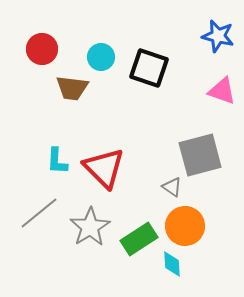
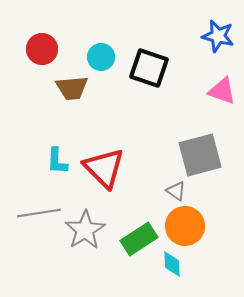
brown trapezoid: rotated 12 degrees counterclockwise
gray triangle: moved 4 px right, 4 px down
gray line: rotated 30 degrees clockwise
gray star: moved 5 px left, 3 px down
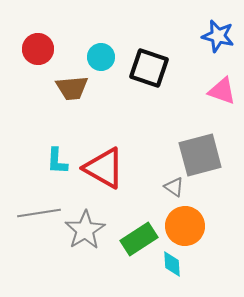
red circle: moved 4 px left
red triangle: rotated 15 degrees counterclockwise
gray triangle: moved 2 px left, 4 px up
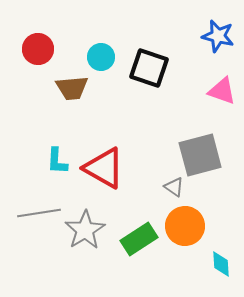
cyan diamond: moved 49 px right
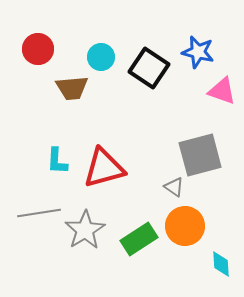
blue star: moved 20 px left, 16 px down
black square: rotated 15 degrees clockwise
red triangle: rotated 45 degrees counterclockwise
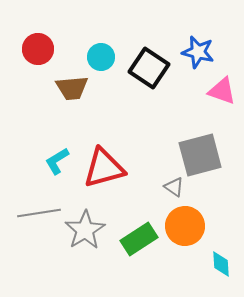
cyan L-shape: rotated 56 degrees clockwise
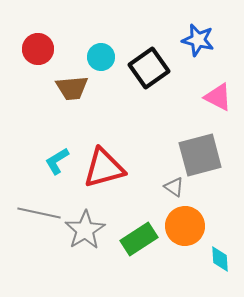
blue star: moved 12 px up
black square: rotated 21 degrees clockwise
pink triangle: moved 4 px left, 6 px down; rotated 8 degrees clockwise
gray line: rotated 21 degrees clockwise
cyan diamond: moved 1 px left, 5 px up
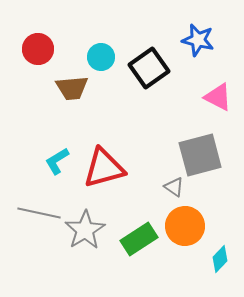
cyan diamond: rotated 48 degrees clockwise
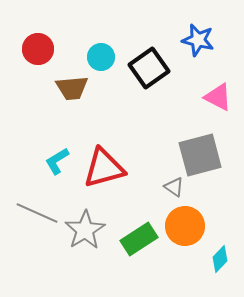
gray line: moved 2 px left; rotated 12 degrees clockwise
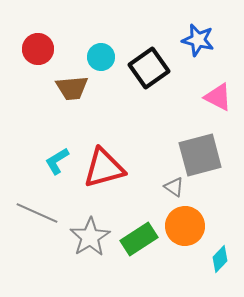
gray star: moved 5 px right, 7 px down
